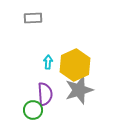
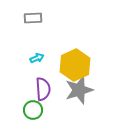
cyan arrow: moved 11 px left, 4 px up; rotated 64 degrees clockwise
purple semicircle: moved 2 px left, 5 px up
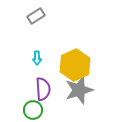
gray rectangle: moved 3 px right, 2 px up; rotated 30 degrees counterclockwise
cyan arrow: rotated 112 degrees clockwise
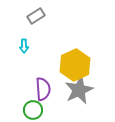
cyan arrow: moved 13 px left, 12 px up
gray star: rotated 8 degrees counterclockwise
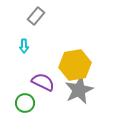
gray rectangle: rotated 18 degrees counterclockwise
yellow hexagon: rotated 16 degrees clockwise
purple semicircle: moved 7 px up; rotated 60 degrees counterclockwise
green circle: moved 8 px left, 7 px up
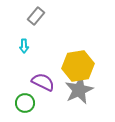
yellow hexagon: moved 3 px right, 1 px down
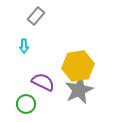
green circle: moved 1 px right, 1 px down
